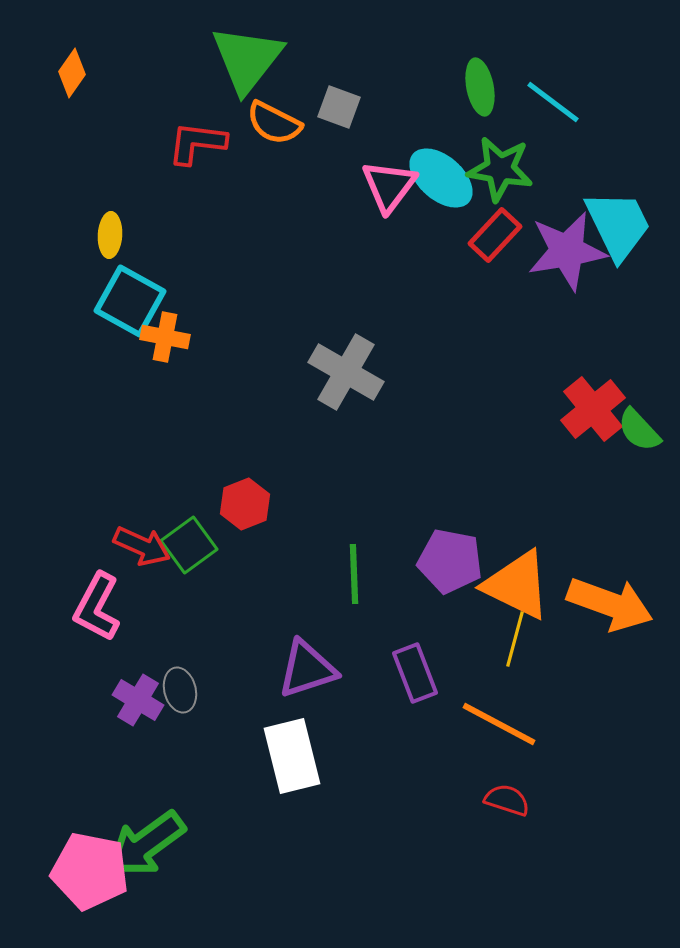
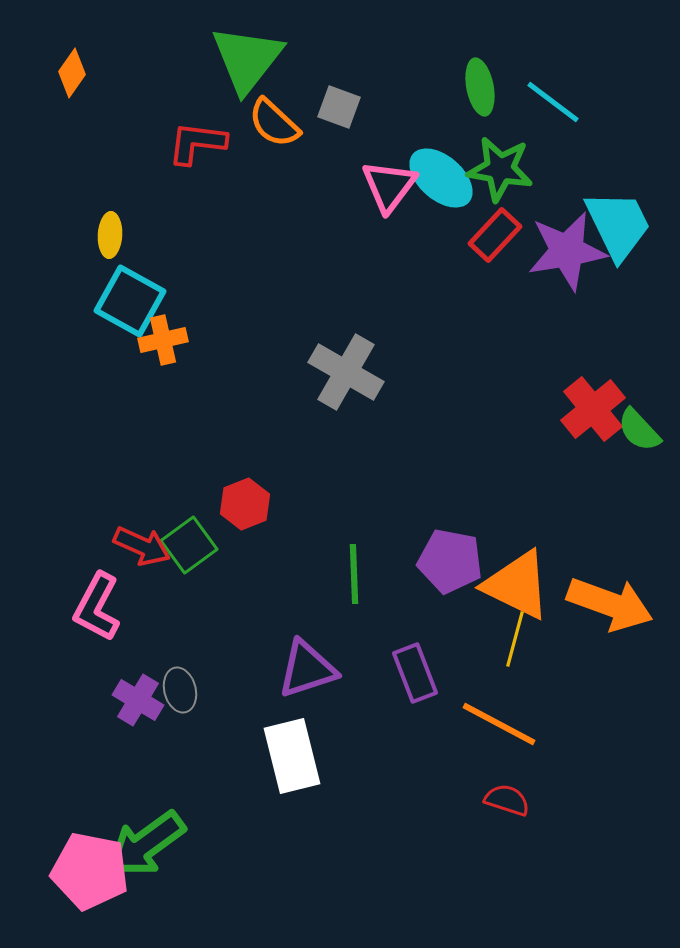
orange semicircle: rotated 16 degrees clockwise
orange cross: moved 2 px left, 3 px down; rotated 24 degrees counterclockwise
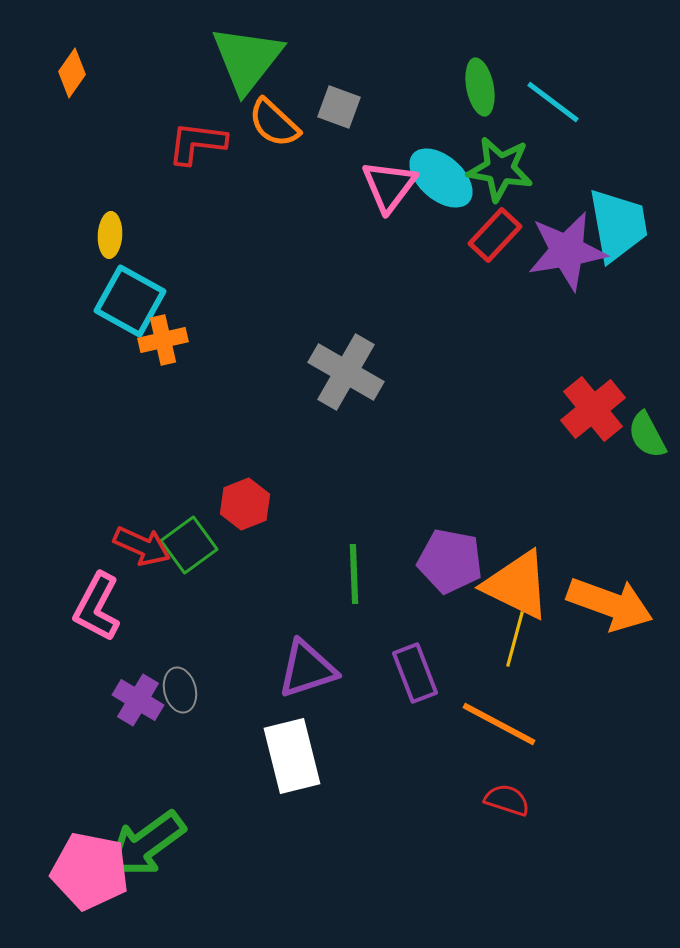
cyan trapezoid: rotated 16 degrees clockwise
green semicircle: moved 8 px right, 5 px down; rotated 15 degrees clockwise
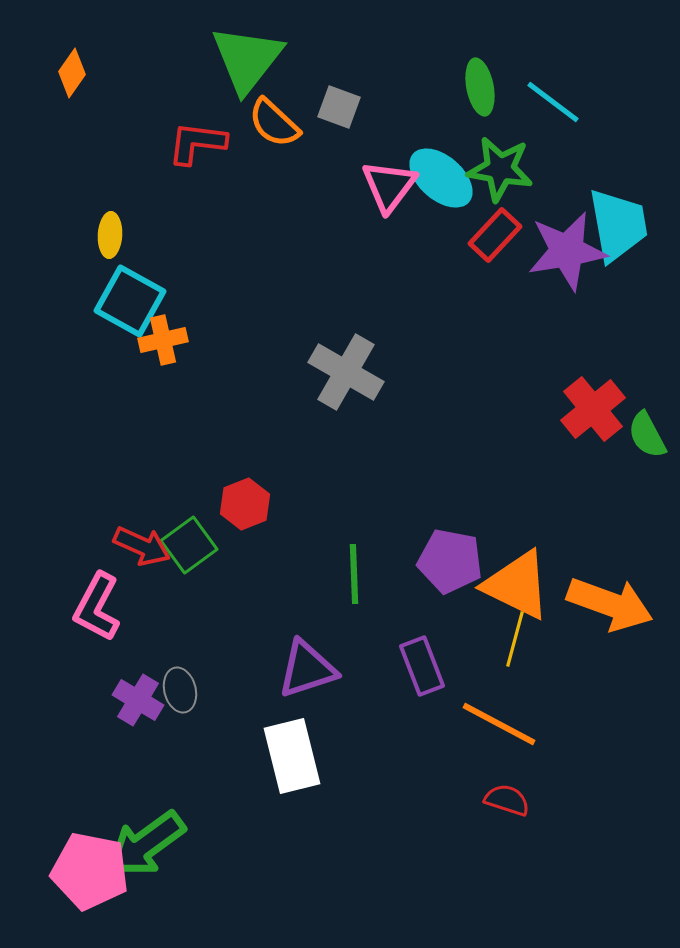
purple rectangle: moved 7 px right, 7 px up
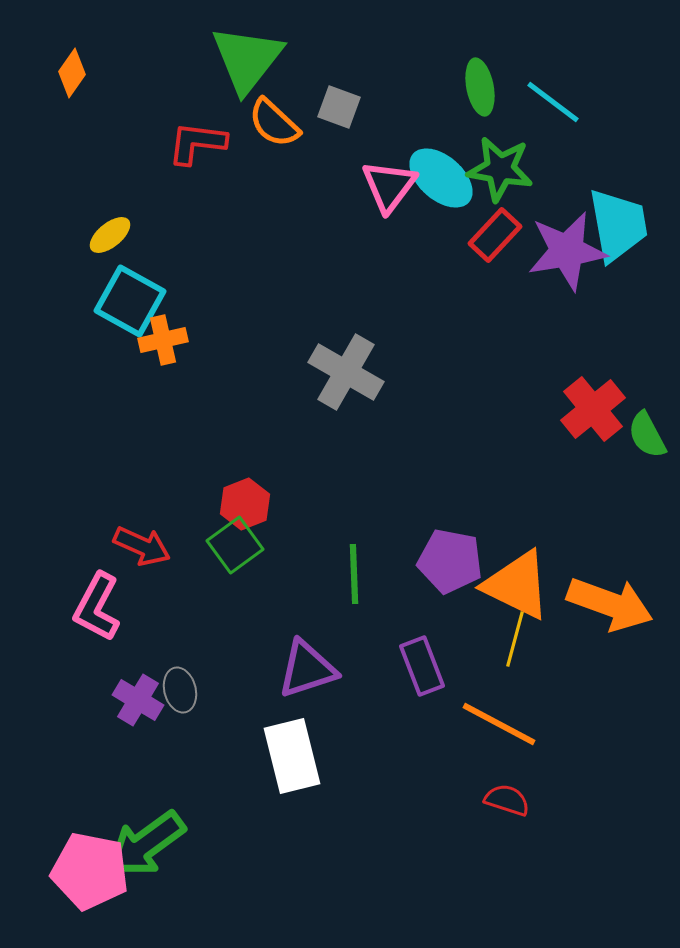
yellow ellipse: rotated 48 degrees clockwise
green square: moved 46 px right
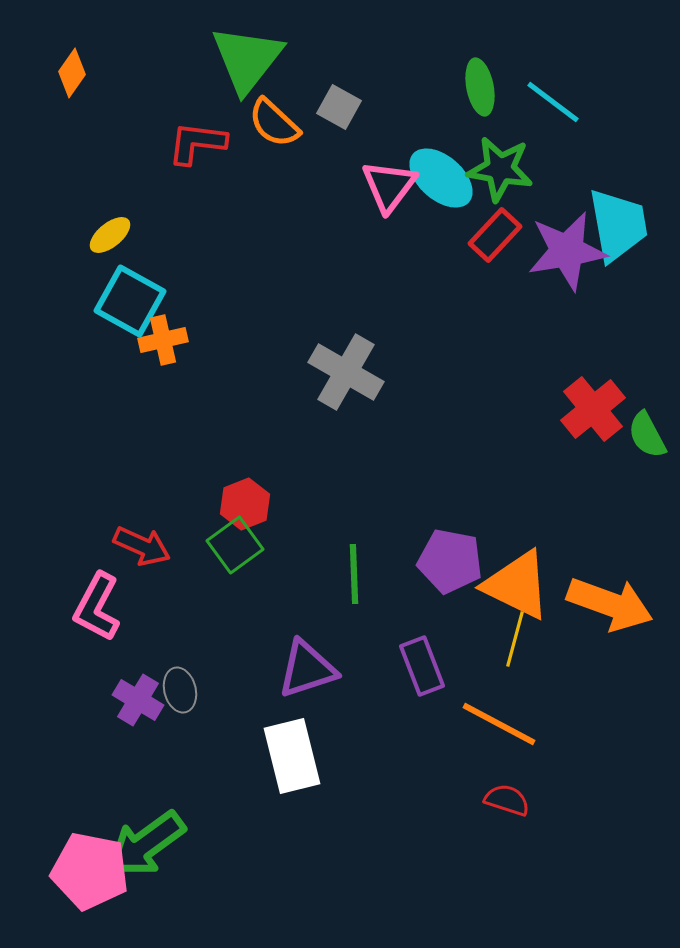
gray square: rotated 9 degrees clockwise
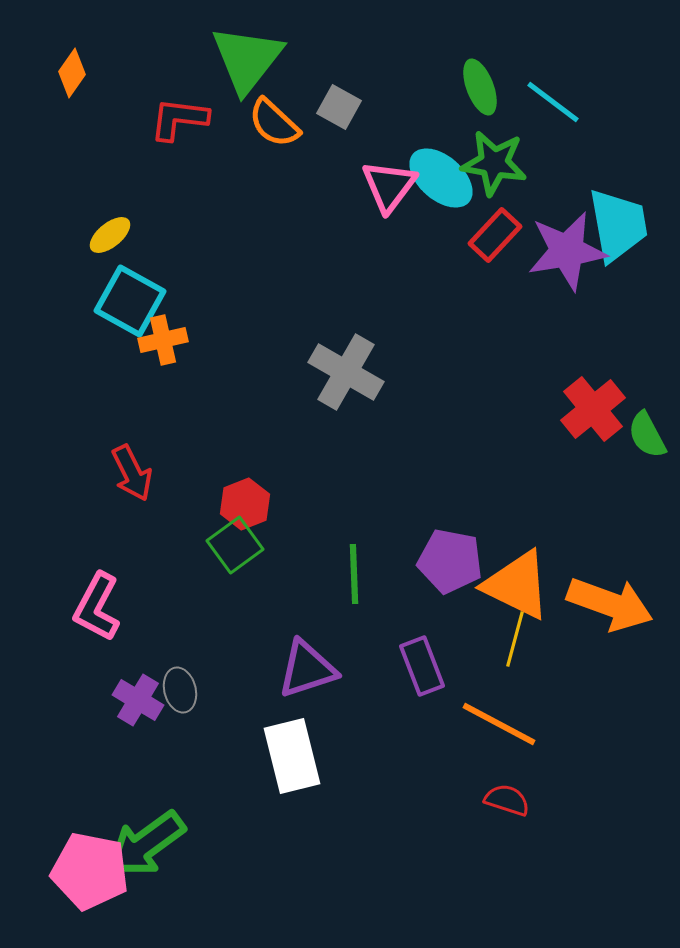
green ellipse: rotated 10 degrees counterclockwise
red L-shape: moved 18 px left, 24 px up
green star: moved 6 px left, 6 px up
red arrow: moved 10 px left, 73 px up; rotated 40 degrees clockwise
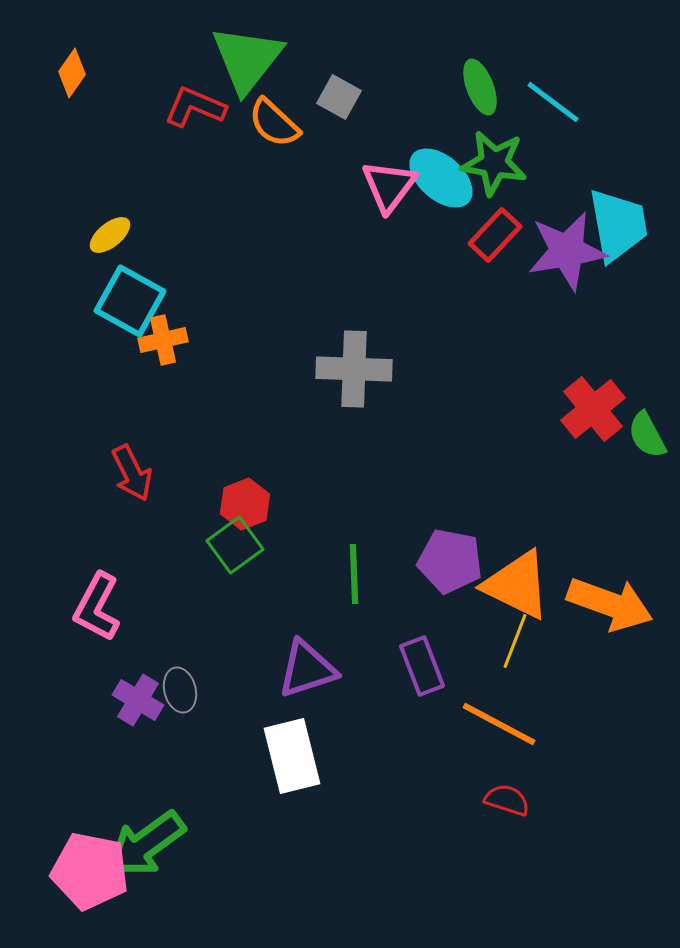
gray square: moved 10 px up
red L-shape: moved 16 px right, 12 px up; rotated 16 degrees clockwise
gray cross: moved 8 px right, 3 px up; rotated 28 degrees counterclockwise
yellow line: moved 2 px down; rotated 6 degrees clockwise
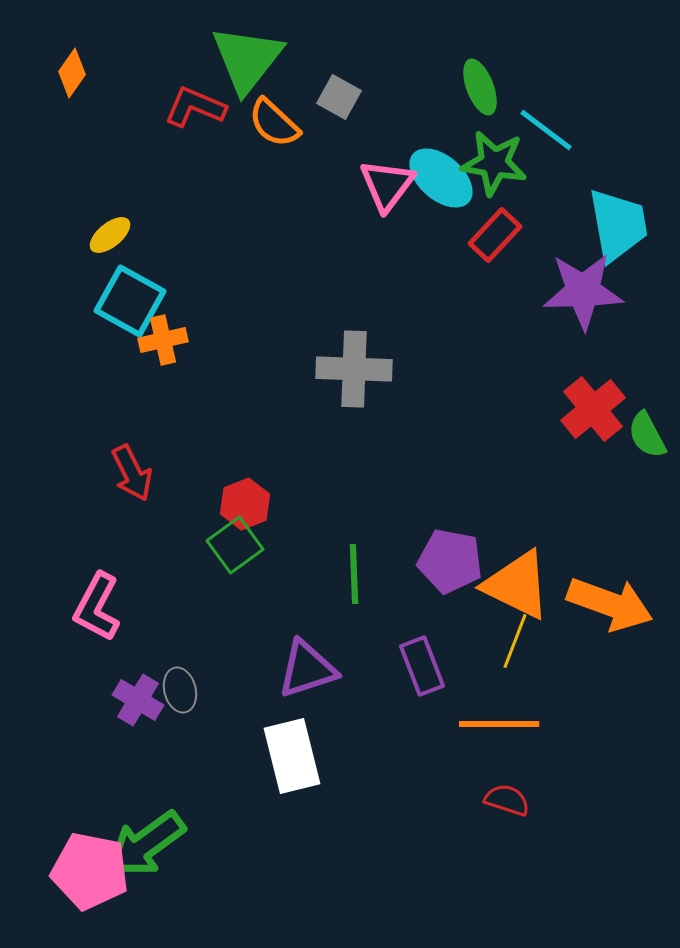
cyan line: moved 7 px left, 28 px down
pink triangle: moved 2 px left, 1 px up
purple star: moved 16 px right, 40 px down; rotated 8 degrees clockwise
orange line: rotated 28 degrees counterclockwise
